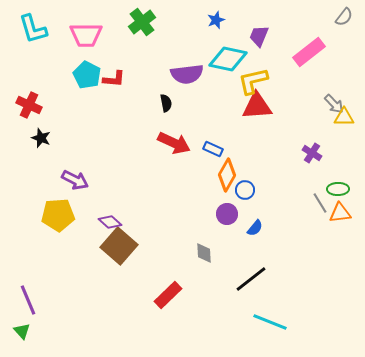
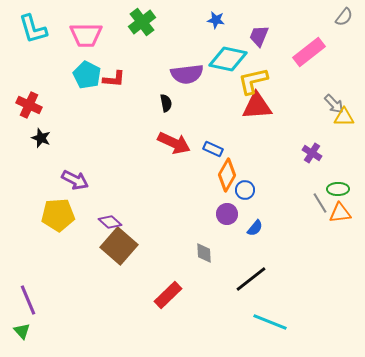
blue star: rotated 30 degrees clockwise
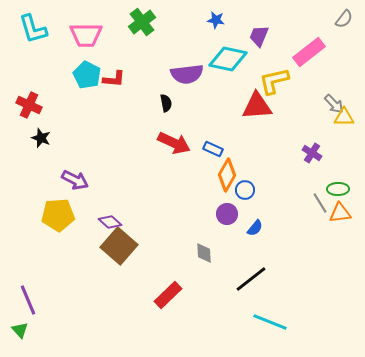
gray semicircle: moved 2 px down
yellow L-shape: moved 21 px right
green triangle: moved 2 px left, 1 px up
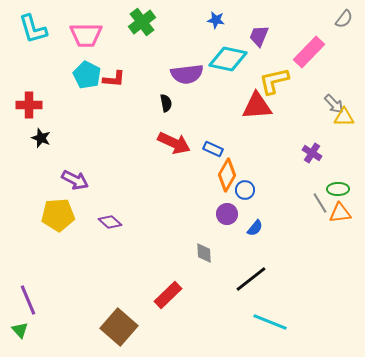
pink rectangle: rotated 8 degrees counterclockwise
red cross: rotated 25 degrees counterclockwise
brown square: moved 81 px down
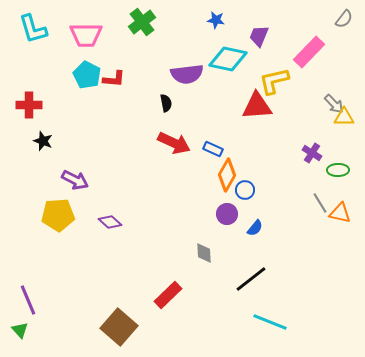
black star: moved 2 px right, 3 px down
green ellipse: moved 19 px up
orange triangle: rotated 20 degrees clockwise
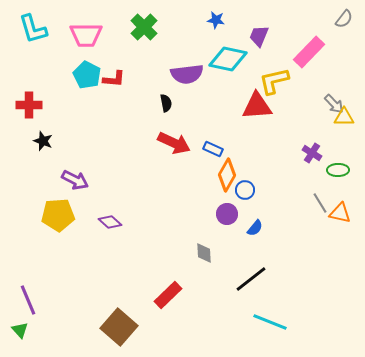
green cross: moved 2 px right, 5 px down; rotated 8 degrees counterclockwise
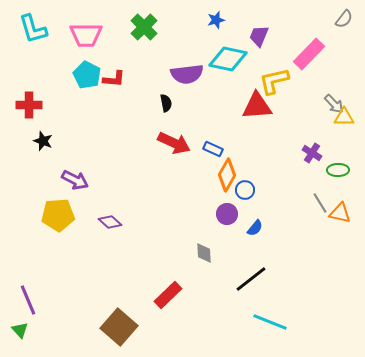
blue star: rotated 24 degrees counterclockwise
pink rectangle: moved 2 px down
